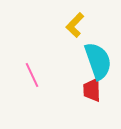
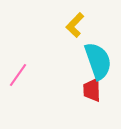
pink line: moved 14 px left; rotated 60 degrees clockwise
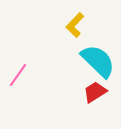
cyan semicircle: rotated 27 degrees counterclockwise
red trapezoid: moved 3 px right, 2 px down; rotated 60 degrees clockwise
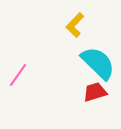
cyan semicircle: moved 2 px down
red trapezoid: rotated 15 degrees clockwise
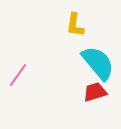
yellow L-shape: rotated 35 degrees counterclockwise
cyan semicircle: rotated 6 degrees clockwise
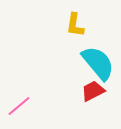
pink line: moved 1 px right, 31 px down; rotated 15 degrees clockwise
red trapezoid: moved 2 px left, 1 px up; rotated 10 degrees counterclockwise
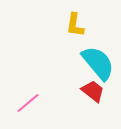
red trapezoid: rotated 65 degrees clockwise
pink line: moved 9 px right, 3 px up
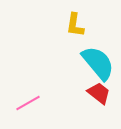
red trapezoid: moved 6 px right, 2 px down
pink line: rotated 10 degrees clockwise
